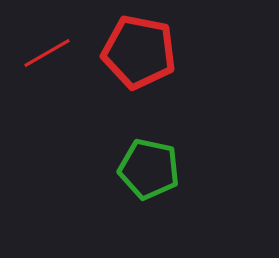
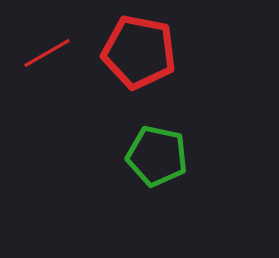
green pentagon: moved 8 px right, 13 px up
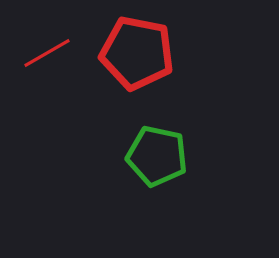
red pentagon: moved 2 px left, 1 px down
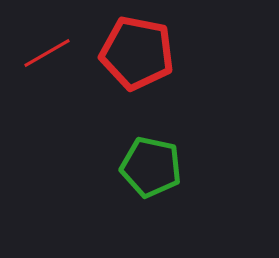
green pentagon: moved 6 px left, 11 px down
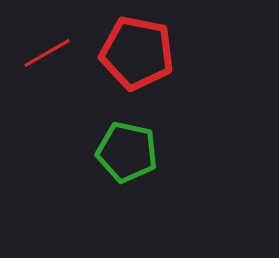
green pentagon: moved 24 px left, 15 px up
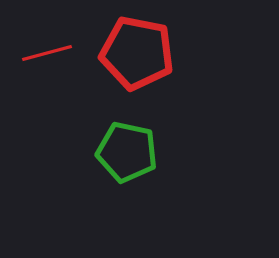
red line: rotated 15 degrees clockwise
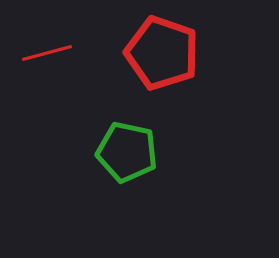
red pentagon: moved 25 px right; rotated 8 degrees clockwise
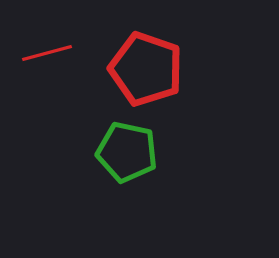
red pentagon: moved 16 px left, 16 px down
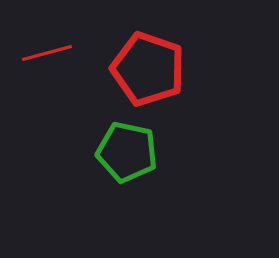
red pentagon: moved 2 px right
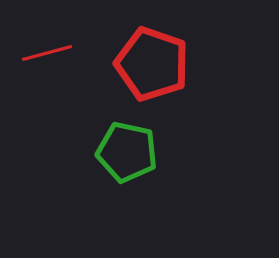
red pentagon: moved 4 px right, 5 px up
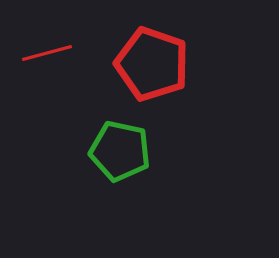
green pentagon: moved 7 px left, 1 px up
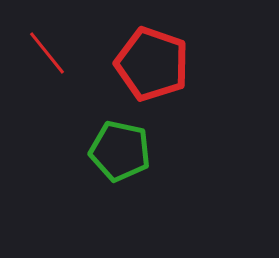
red line: rotated 66 degrees clockwise
